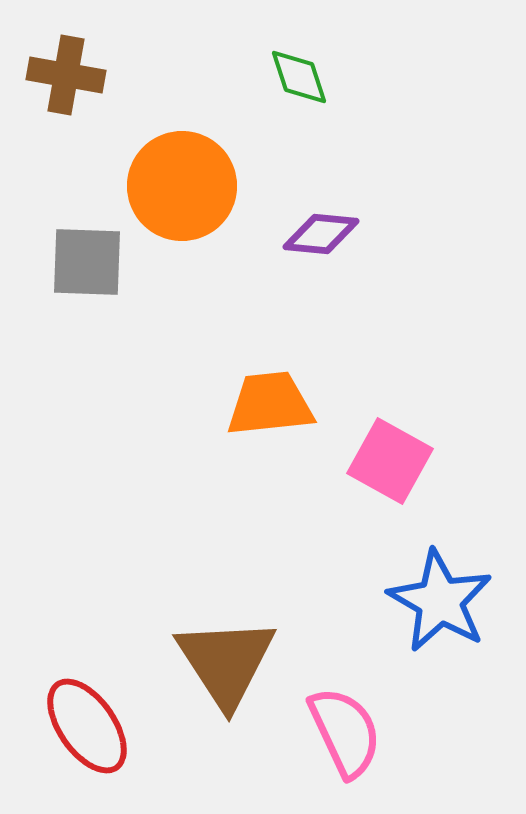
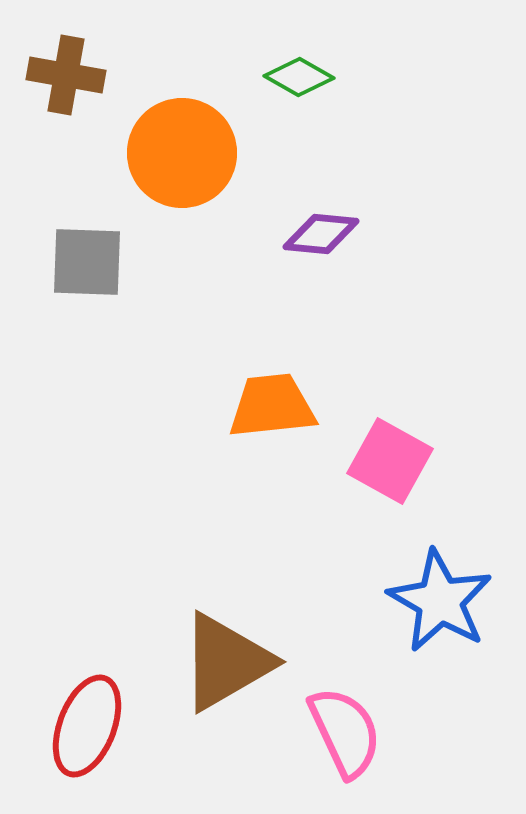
green diamond: rotated 42 degrees counterclockwise
orange circle: moved 33 px up
orange trapezoid: moved 2 px right, 2 px down
brown triangle: rotated 33 degrees clockwise
red ellipse: rotated 56 degrees clockwise
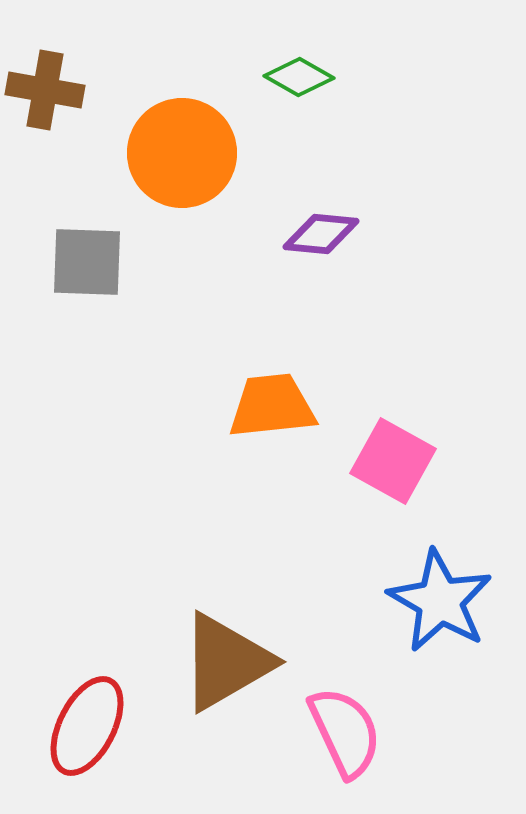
brown cross: moved 21 px left, 15 px down
pink square: moved 3 px right
red ellipse: rotated 6 degrees clockwise
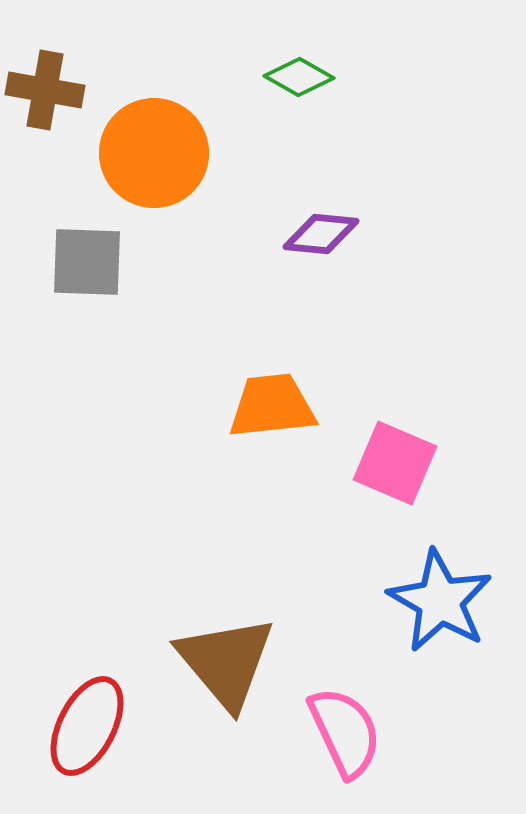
orange circle: moved 28 px left
pink square: moved 2 px right, 2 px down; rotated 6 degrees counterclockwise
brown triangle: rotated 40 degrees counterclockwise
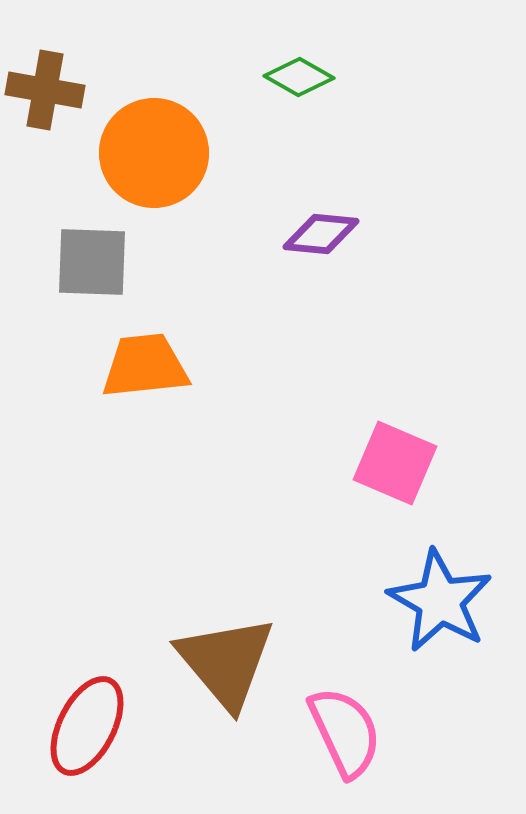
gray square: moved 5 px right
orange trapezoid: moved 127 px left, 40 px up
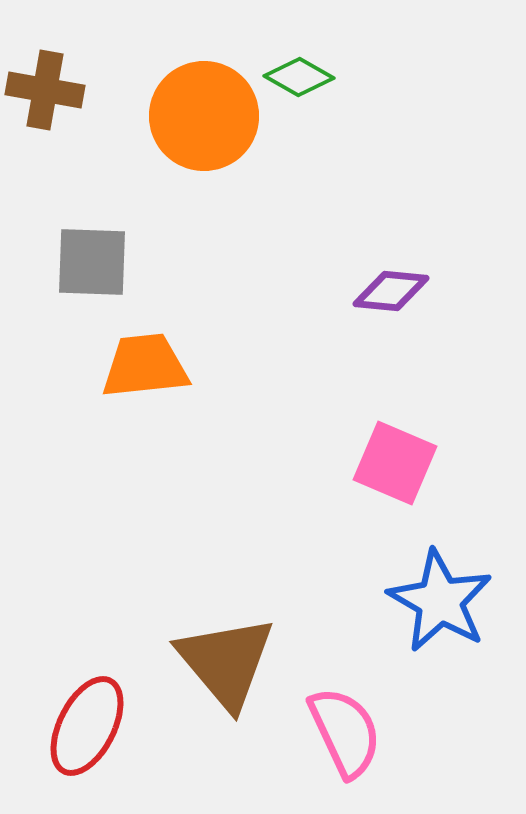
orange circle: moved 50 px right, 37 px up
purple diamond: moved 70 px right, 57 px down
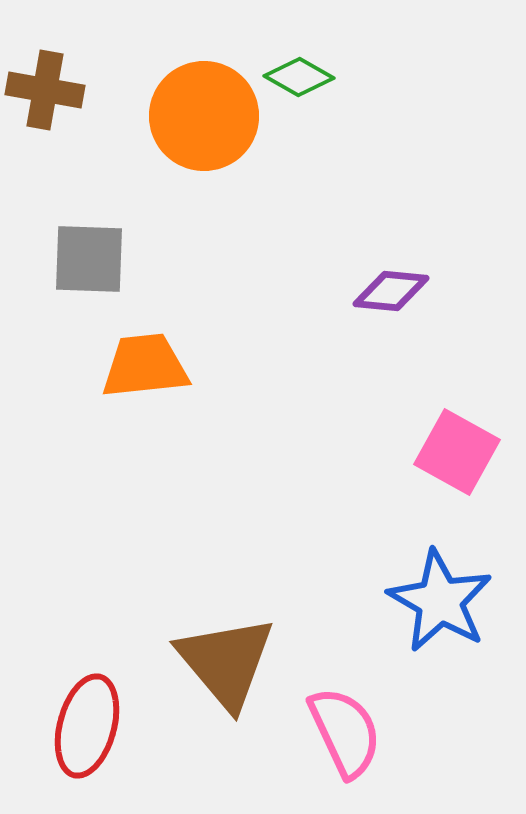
gray square: moved 3 px left, 3 px up
pink square: moved 62 px right, 11 px up; rotated 6 degrees clockwise
red ellipse: rotated 12 degrees counterclockwise
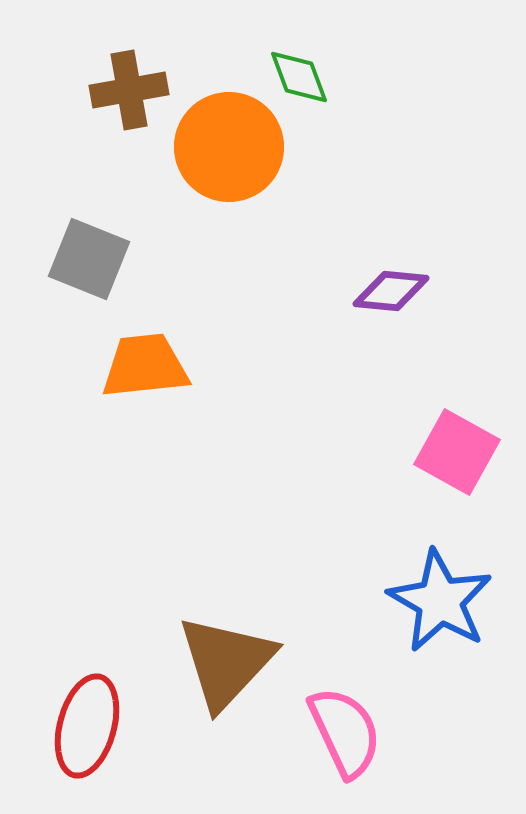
green diamond: rotated 40 degrees clockwise
brown cross: moved 84 px right; rotated 20 degrees counterclockwise
orange circle: moved 25 px right, 31 px down
gray square: rotated 20 degrees clockwise
brown triangle: rotated 23 degrees clockwise
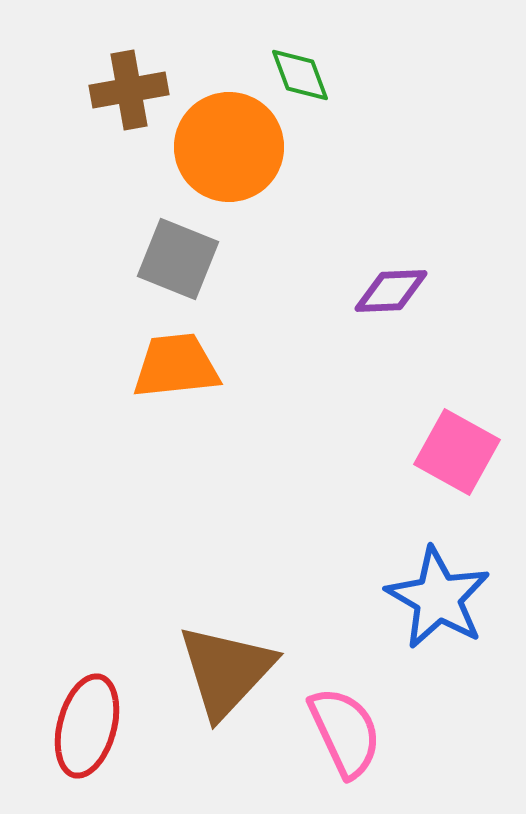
green diamond: moved 1 px right, 2 px up
gray square: moved 89 px right
purple diamond: rotated 8 degrees counterclockwise
orange trapezoid: moved 31 px right
blue star: moved 2 px left, 3 px up
brown triangle: moved 9 px down
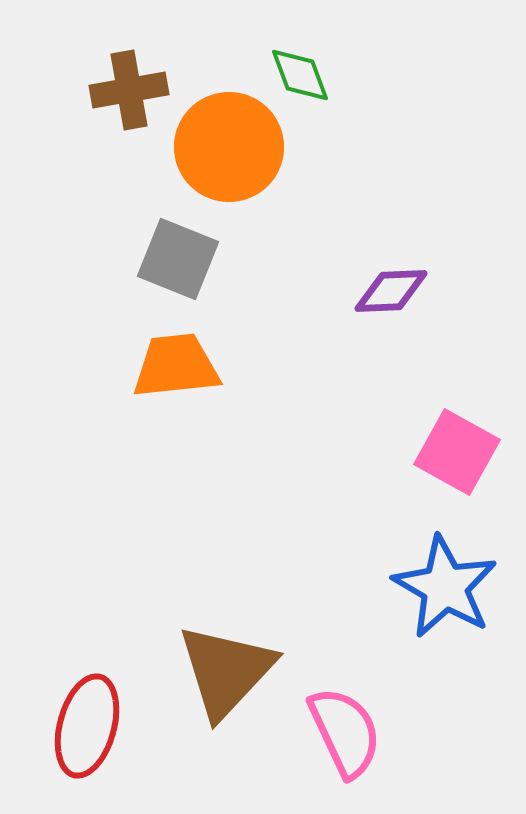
blue star: moved 7 px right, 11 px up
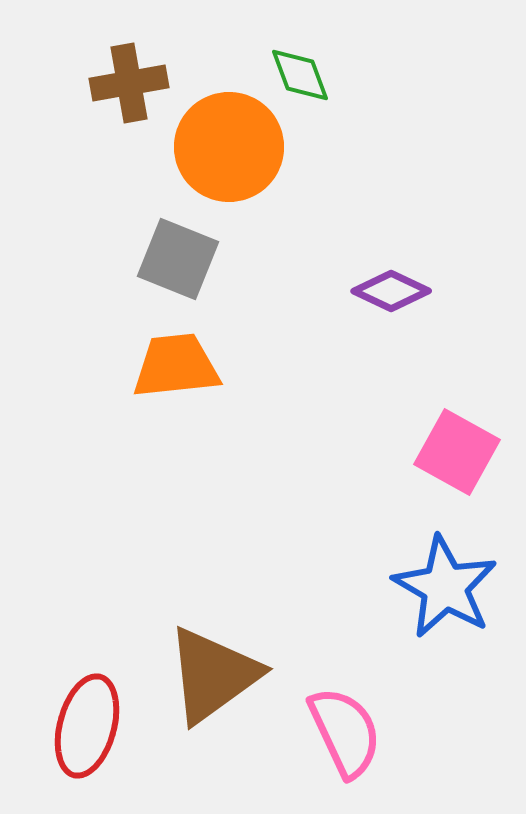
brown cross: moved 7 px up
purple diamond: rotated 28 degrees clockwise
brown triangle: moved 13 px left, 4 px down; rotated 11 degrees clockwise
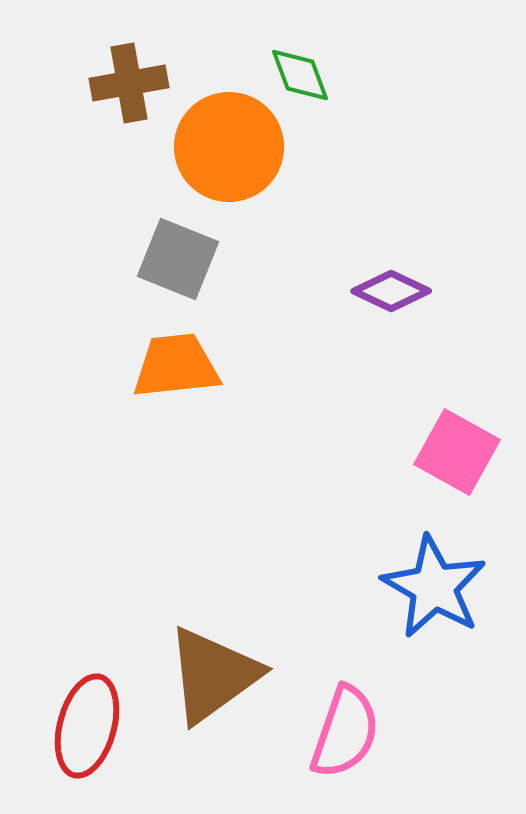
blue star: moved 11 px left
pink semicircle: rotated 44 degrees clockwise
